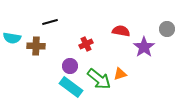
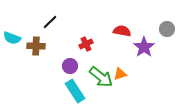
black line: rotated 28 degrees counterclockwise
red semicircle: moved 1 px right
cyan semicircle: rotated 12 degrees clockwise
green arrow: moved 2 px right, 2 px up
cyan rectangle: moved 4 px right, 4 px down; rotated 20 degrees clockwise
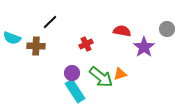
purple circle: moved 2 px right, 7 px down
